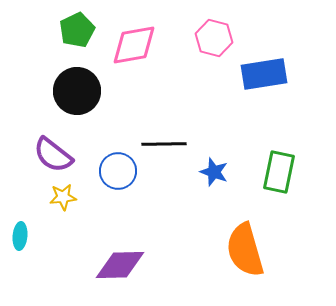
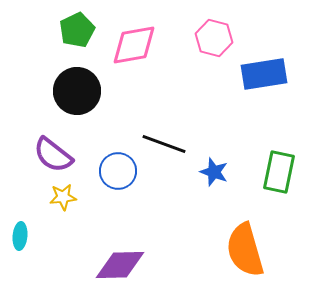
black line: rotated 21 degrees clockwise
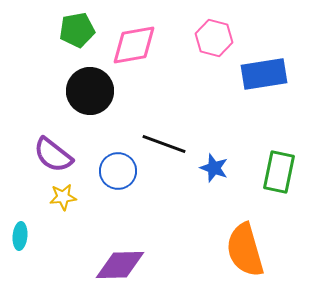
green pentagon: rotated 16 degrees clockwise
black circle: moved 13 px right
blue star: moved 4 px up
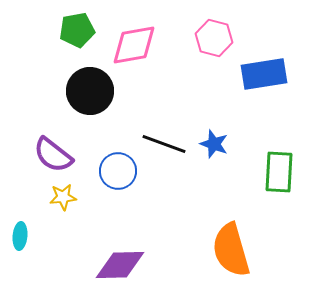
blue star: moved 24 px up
green rectangle: rotated 9 degrees counterclockwise
orange semicircle: moved 14 px left
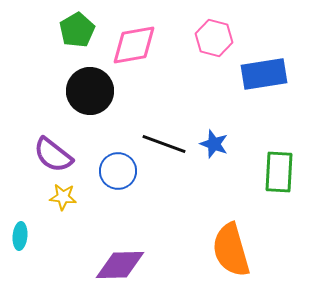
green pentagon: rotated 20 degrees counterclockwise
yellow star: rotated 12 degrees clockwise
